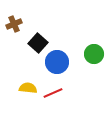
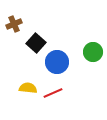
black square: moved 2 px left
green circle: moved 1 px left, 2 px up
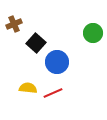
green circle: moved 19 px up
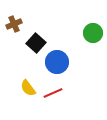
yellow semicircle: rotated 132 degrees counterclockwise
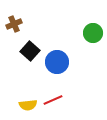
black square: moved 6 px left, 8 px down
yellow semicircle: moved 17 px down; rotated 60 degrees counterclockwise
red line: moved 7 px down
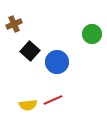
green circle: moved 1 px left, 1 px down
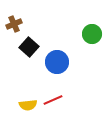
black square: moved 1 px left, 4 px up
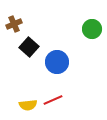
green circle: moved 5 px up
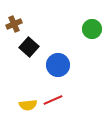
blue circle: moved 1 px right, 3 px down
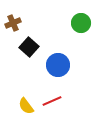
brown cross: moved 1 px left, 1 px up
green circle: moved 11 px left, 6 px up
red line: moved 1 px left, 1 px down
yellow semicircle: moved 2 px left, 1 px down; rotated 60 degrees clockwise
